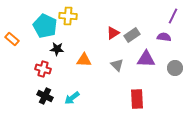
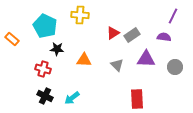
yellow cross: moved 12 px right, 1 px up
gray circle: moved 1 px up
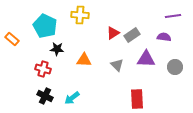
purple line: rotated 56 degrees clockwise
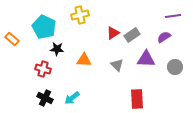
yellow cross: rotated 18 degrees counterclockwise
cyan pentagon: moved 1 px left, 1 px down
purple semicircle: rotated 40 degrees counterclockwise
black cross: moved 2 px down
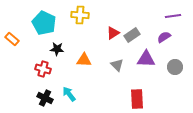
yellow cross: rotated 18 degrees clockwise
cyan pentagon: moved 4 px up
cyan arrow: moved 3 px left, 4 px up; rotated 91 degrees clockwise
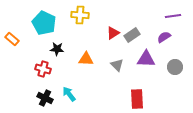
orange triangle: moved 2 px right, 1 px up
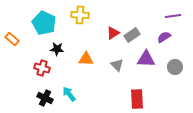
red cross: moved 1 px left, 1 px up
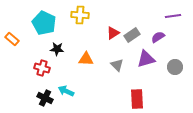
purple semicircle: moved 6 px left
purple triangle: rotated 18 degrees counterclockwise
cyan arrow: moved 3 px left, 3 px up; rotated 28 degrees counterclockwise
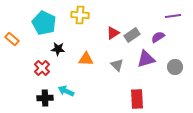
black star: moved 1 px right
red cross: rotated 28 degrees clockwise
black cross: rotated 28 degrees counterclockwise
